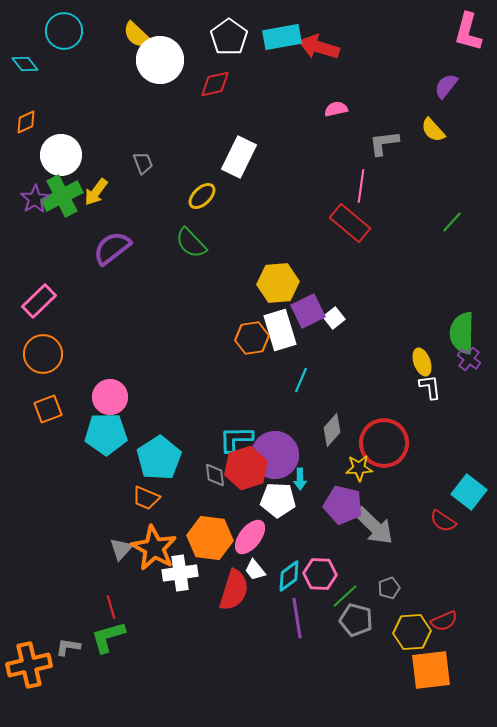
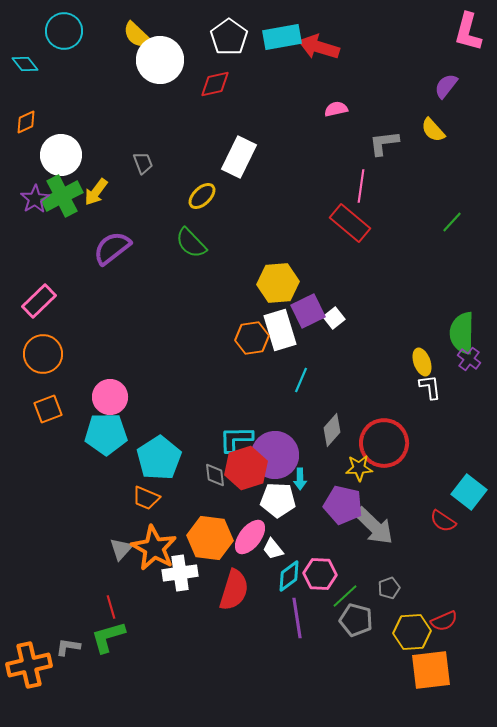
white trapezoid at (255, 570): moved 18 px right, 21 px up
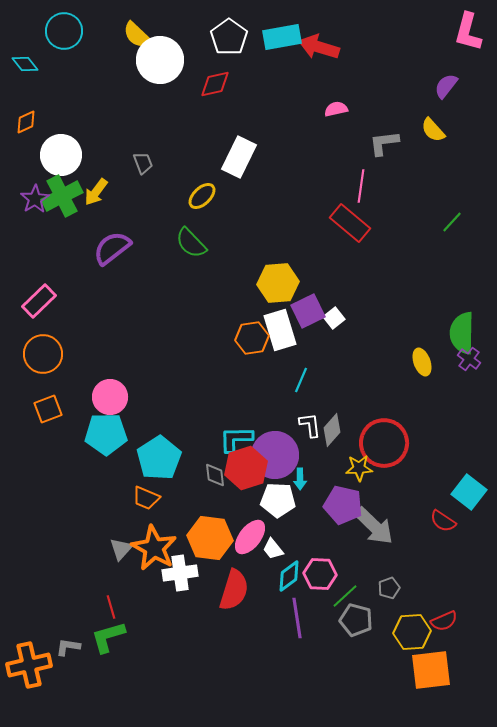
white L-shape at (430, 387): moved 120 px left, 38 px down
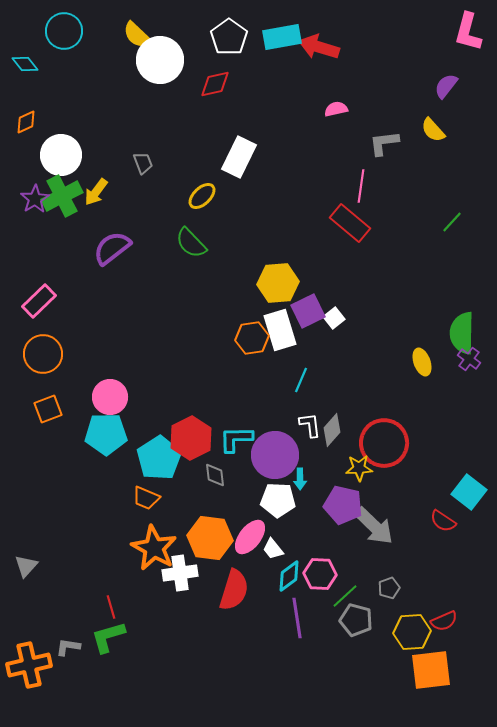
red hexagon at (246, 468): moved 55 px left, 30 px up; rotated 9 degrees counterclockwise
gray triangle at (121, 549): moved 95 px left, 17 px down
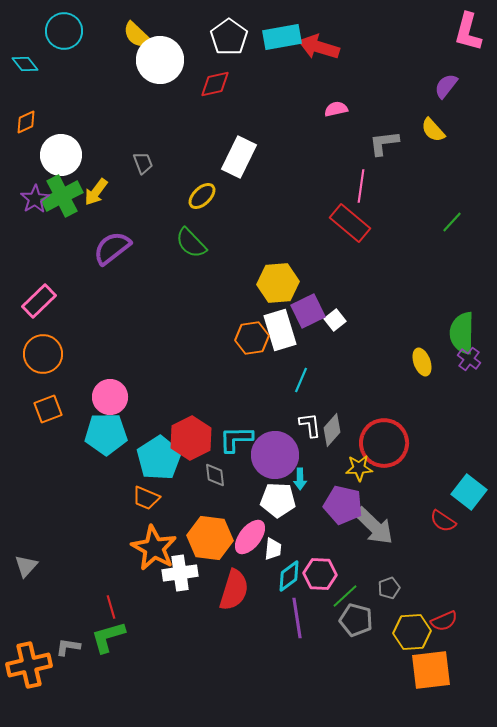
white square at (334, 318): moved 1 px right, 2 px down
white trapezoid at (273, 549): rotated 135 degrees counterclockwise
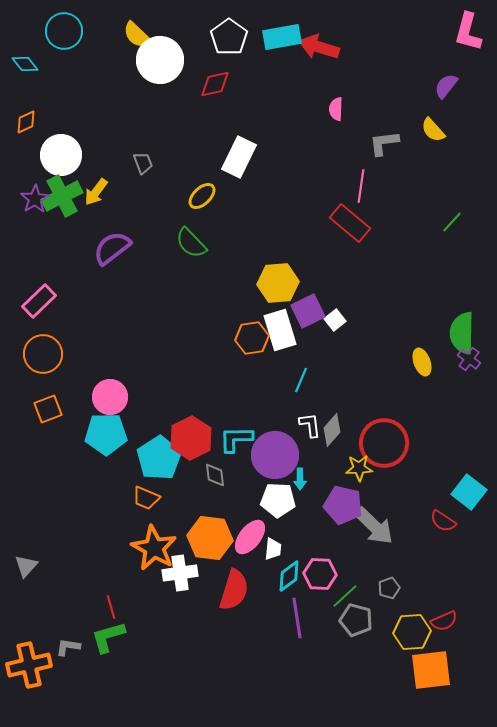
pink semicircle at (336, 109): rotated 75 degrees counterclockwise
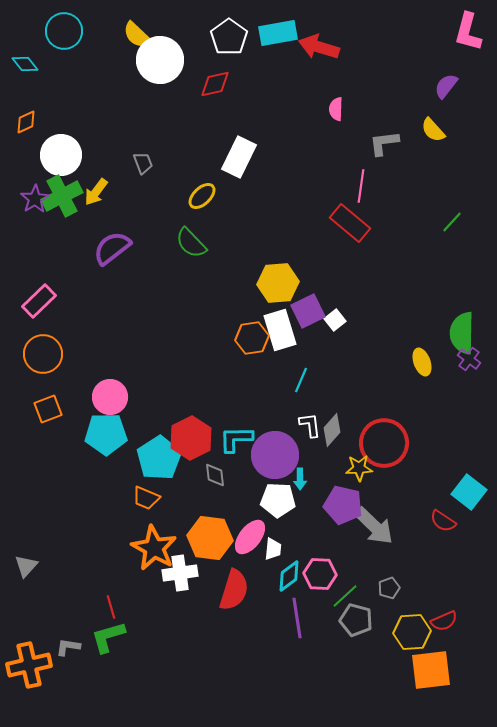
cyan rectangle at (282, 37): moved 4 px left, 4 px up
